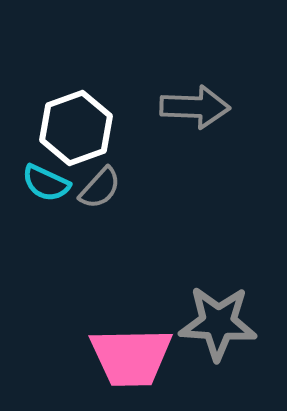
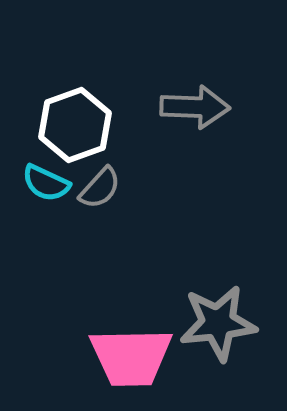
white hexagon: moved 1 px left, 3 px up
gray star: rotated 10 degrees counterclockwise
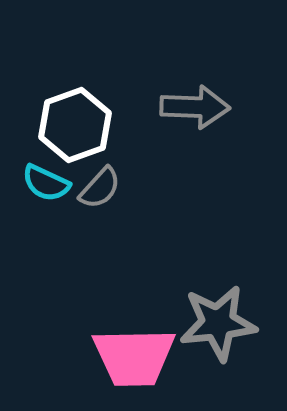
pink trapezoid: moved 3 px right
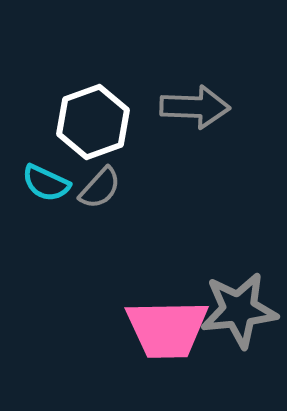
white hexagon: moved 18 px right, 3 px up
gray star: moved 21 px right, 13 px up
pink trapezoid: moved 33 px right, 28 px up
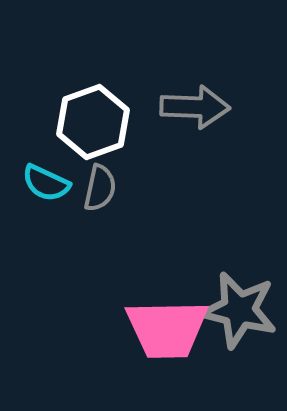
gray semicircle: rotated 30 degrees counterclockwise
gray star: rotated 20 degrees clockwise
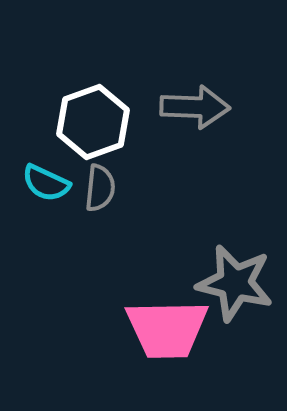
gray semicircle: rotated 6 degrees counterclockwise
gray star: moved 4 px left, 27 px up
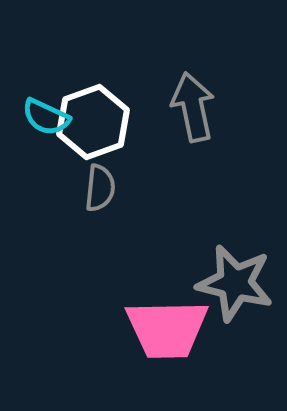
gray arrow: moved 2 px left; rotated 104 degrees counterclockwise
cyan semicircle: moved 66 px up
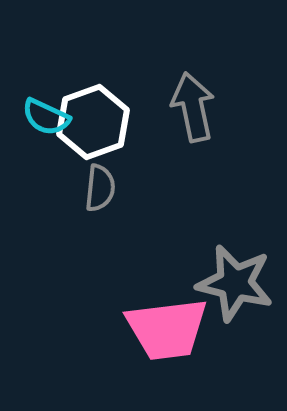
pink trapezoid: rotated 6 degrees counterclockwise
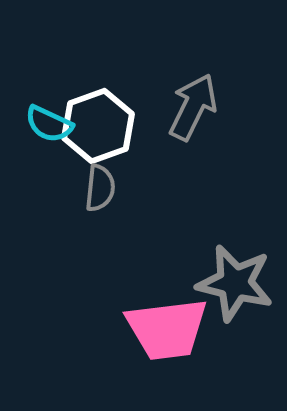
gray arrow: rotated 38 degrees clockwise
cyan semicircle: moved 3 px right, 7 px down
white hexagon: moved 5 px right, 4 px down
